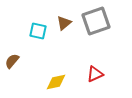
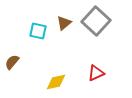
gray square: rotated 28 degrees counterclockwise
brown semicircle: moved 1 px down
red triangle: moved 1 px right, 1 px up
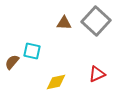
brown triangle: rotated 42 degrees clockwise
cyan square: moved 6 px left, 20 px down
red triangle: moved 1 px right, 1 px down
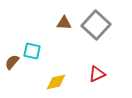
gray square: moved 4 px down
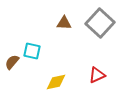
gray square: moved 4 px right, 2 px up
red triangle: moved 1 px down
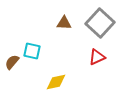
red triangle: moved 18 px up
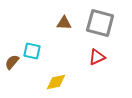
gray square: rotated 28 degrees counterclockwise
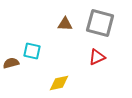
brown triangle: moved 1 px right, 1 px down
brown semicircle: moved 1 px left, 1 px down; rotated 35 degrees clockwise
yellow diamond: moved 3 px right, 1 px down
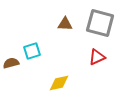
cyan square: rotated 30 degrees counterclockwise
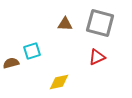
yellow diamond: moved 1 px up
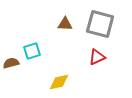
gray square: moved 1 px down
